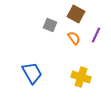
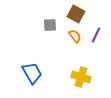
gray square: rotated 24 degrees counterclockwise
orange semicircle: moved 1 px right, 2 px up
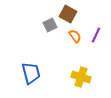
brown square: moved 8 px left
gray square: rotated 24 degrees counterclockwise
blue trapezoid: moved 1 px left; rotated 15 degrees clockwise
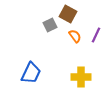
blue trapezoid: rotated 40 degrees clockwise
yellow cross: rotated 18 degrees counterclockwise
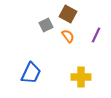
gray square: moved 4 px left
orange semicircle: moved 7 px left
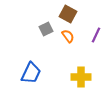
gray square: moved 4 px down
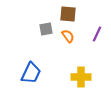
brown square: rotated 24 degrees counterclockwise
gray square: rotated 16 degrees clockwise
purple line: moved 1 px right, 1 px up
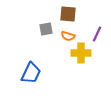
orange semicircle: rotated 144 degrees clockwise
yellow cross: moved 24 px up
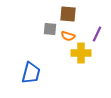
gray square: moved 4 px right; rotated 16 degrees clockwise
blue trapezoid: rotated 10 degrees counterclockwise
